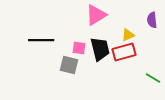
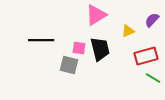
purple semicircle: rotated 49 degrees clockwise
yellow triangle: moved 4 px up
red rectangle: moved 22 px right, 4 px down
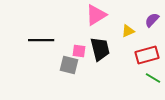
pink square: moved 3 px down
red rectangle: moved 1 px right, 1 px up
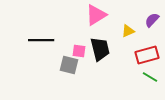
green line: moved 3 px left, 1 px up
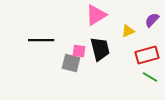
gray square: moved 2 px right, 2 px up
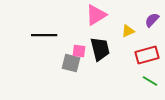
black line: moved 3 px right, 5 px up
green line: moved 4 px down
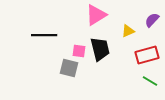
gray square: moved 2 px left, 5 px down
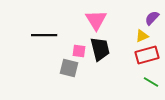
pink triangle: moved 5 px down; rotated 30 degrees counterclockwise
purple semicircle: moved 2 px up
yellow triangle: moved 14 px right, 5 px down
green line: moved 1 px right, 1 px down
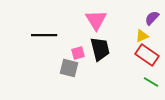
pink square: moved 1 px left, 2 px down; rotated 24 degrees counterclockwise
red rectangle: rotated 50 degrees clockwise
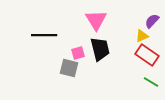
purple semicircle: moved 3 px down
